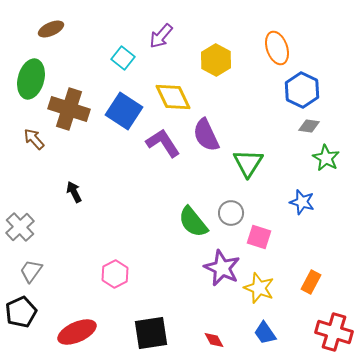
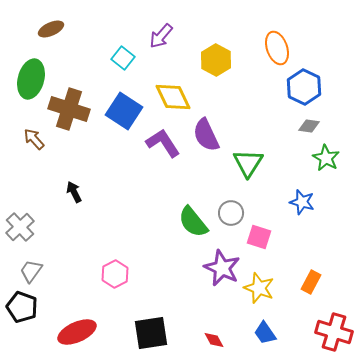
blue hexagon: moved 2 px right, 3 px up
black pentagon: moved 1 px right, 5 px up; rotated 28 degrees counterclockwise
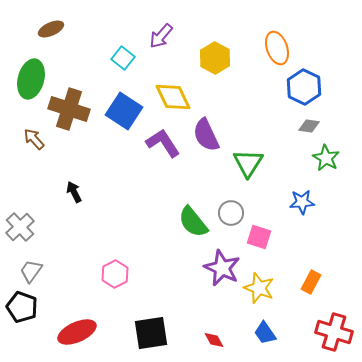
yellow hexagon: moved 1 px left, 2 px up
blue star: rotated 20 degrees counterclockwise
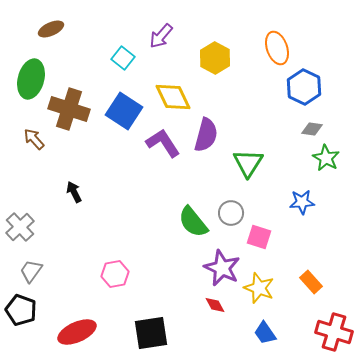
gray diamond: moved 3 px right, 3 px down
purple semicircle: rotated 140 degrees counterclockwise
pink hexagon: rotated 16 degrees clockwise
orange rectangle: rotated 70 degrees counterclockwise
black pentagon: moved 1 px left, 3 px down
red diamond: moved 1 px right, 35 px up
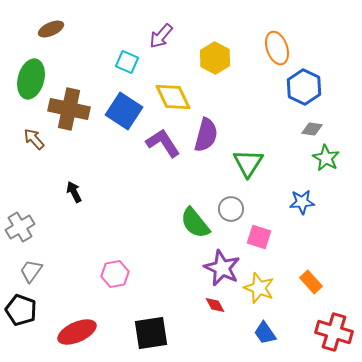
cyan square: moved 4 px right, 4 px down; rotated 15 degrees counterclockwise
brown cross: rotated 6 degrees counterclockwise
gray circle: moved 4 px up
green semicircle: moved 2 px right, 1 px down
gray cross: rotated 12 degrees clockwise
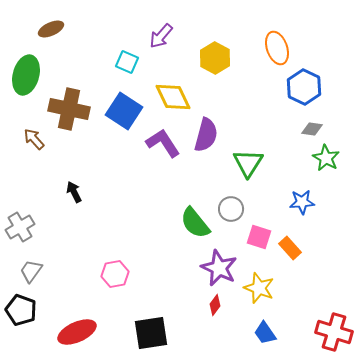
green ellipse: moved 5 px left, 4 px up
purple star: moved 3 px left
orange rectangle: moved 21 px left, 34 px up
red diamond: rotated 65 degrees clockwise
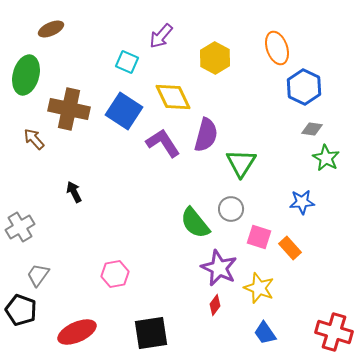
green triangle: moved 7 px left
gray trapezoid: moved 7 px right, 4 px down
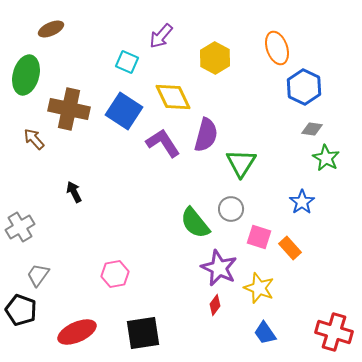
blue star: rotated 30 degrees counterclockwise
black square: moved 8 px left
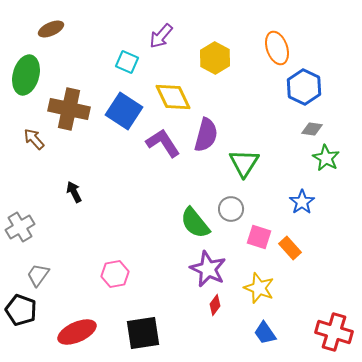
green triangle: moved 3 px right
purple star: moved 11 px left, 1 px down
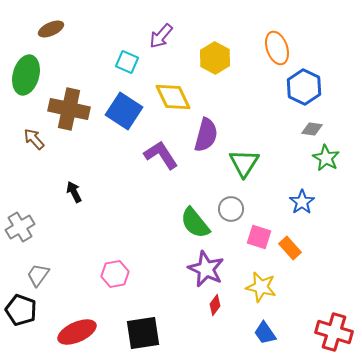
purple L-shape: moved 2 px left, 12 px down
purple star: moved 2 px left
yellow star: moved 2 px right, 1 px up; rotated 8 degrees counterclockwise
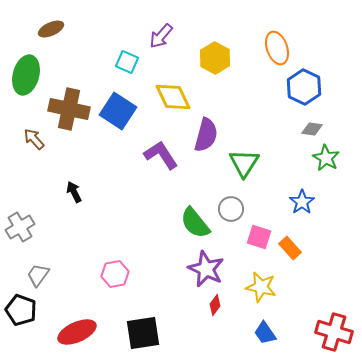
blue square: moved 6 px left
